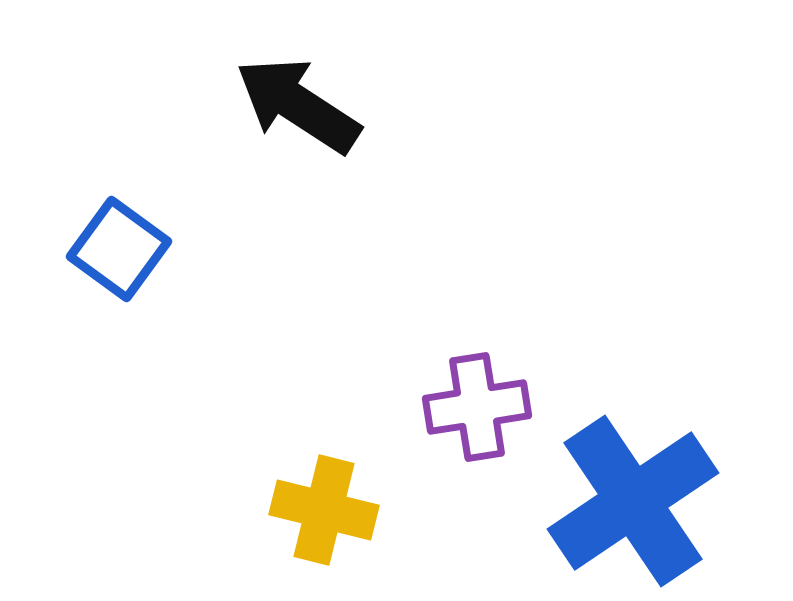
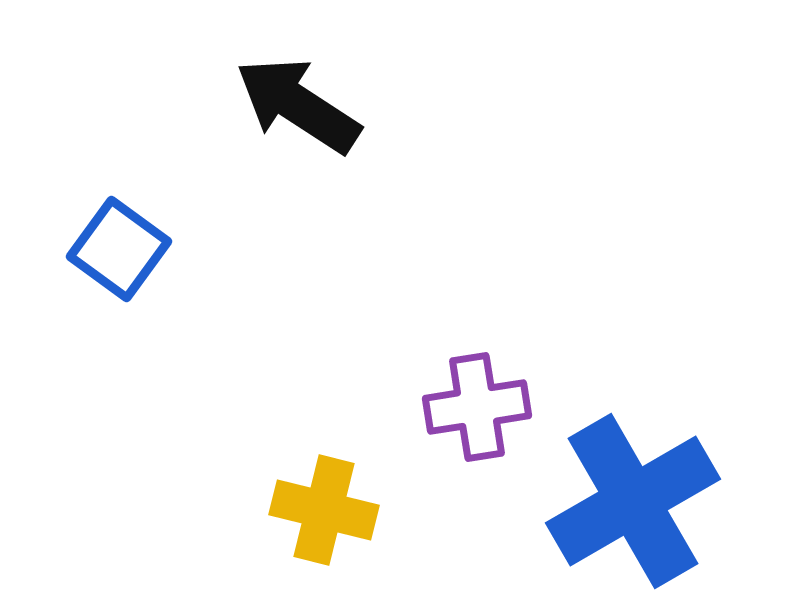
blue cross: rotated 4 degrees clockwise
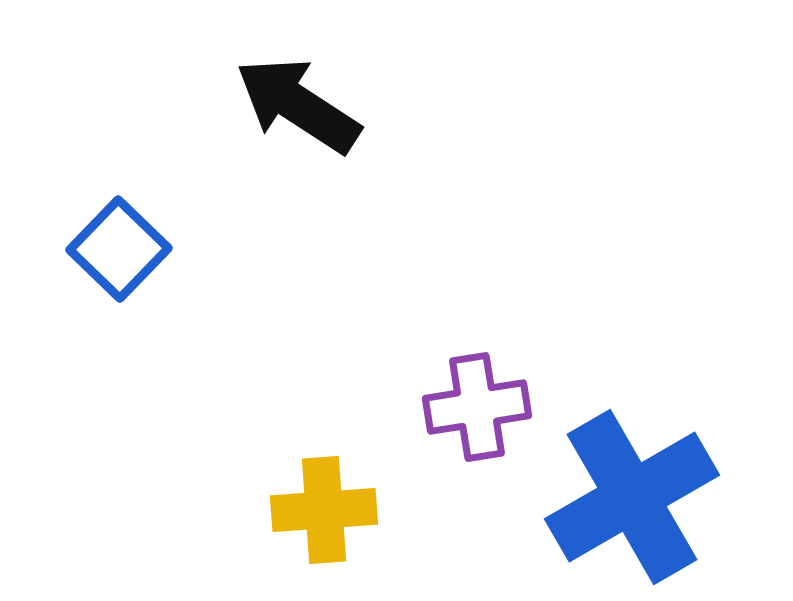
blue square: rotated 8 degrees clockwise
blue cross: moved 1 px left, 4 px up
yellow cross: rotated 18 degrees counterclockwise
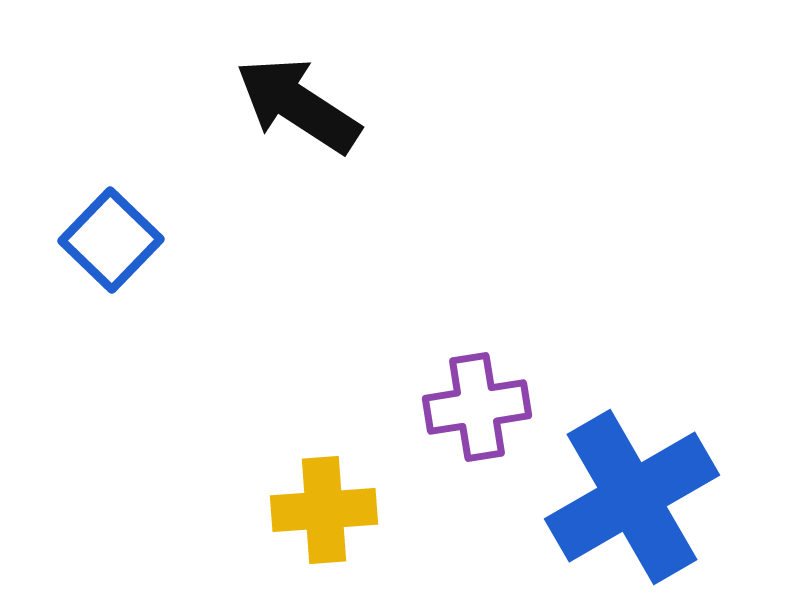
blue square: moved 8 px left, 9 px up
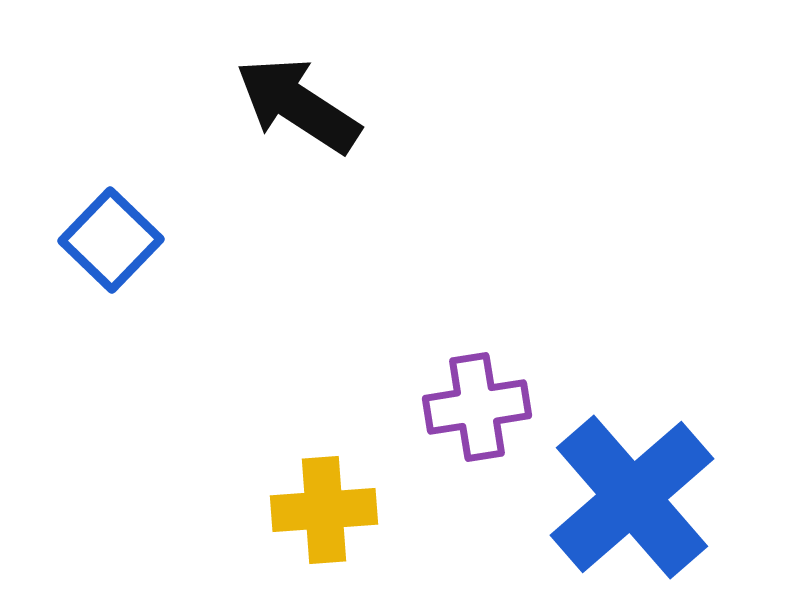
blue cross: rotated 11 degrees counterclockwise
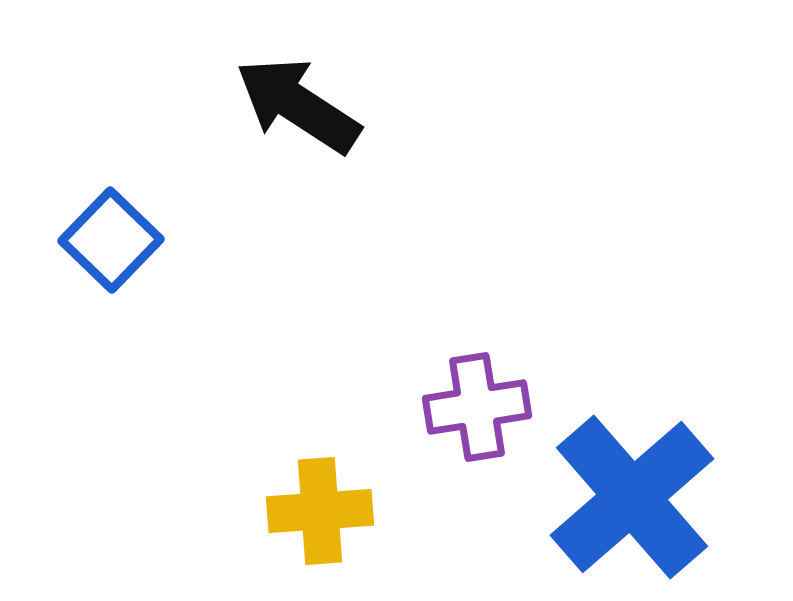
yellow cross: moved 4 px left, 1 px down
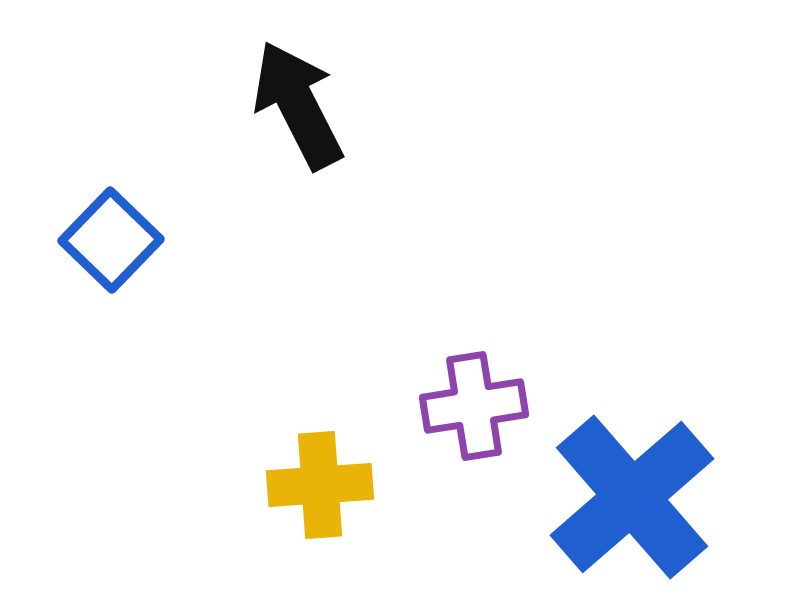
black arrow: rotated 30 degrees clockwise
purple cross: moved 3 px left, 1 px up
yellow cross: moved 26 px up
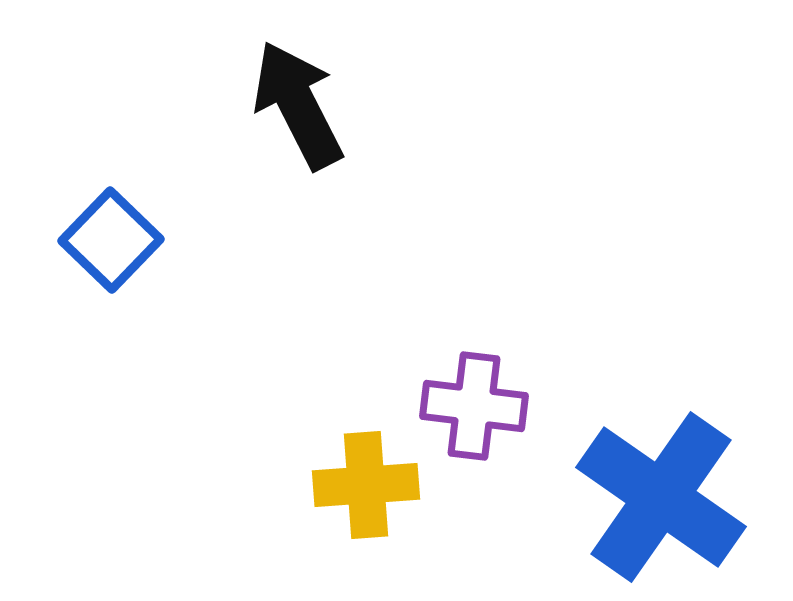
purple cross: rotated 16 degrees clockwise
yellow cross: moved 46 px right
blue cross: moved 29 px right; rotated 14 degrees counterclockwise
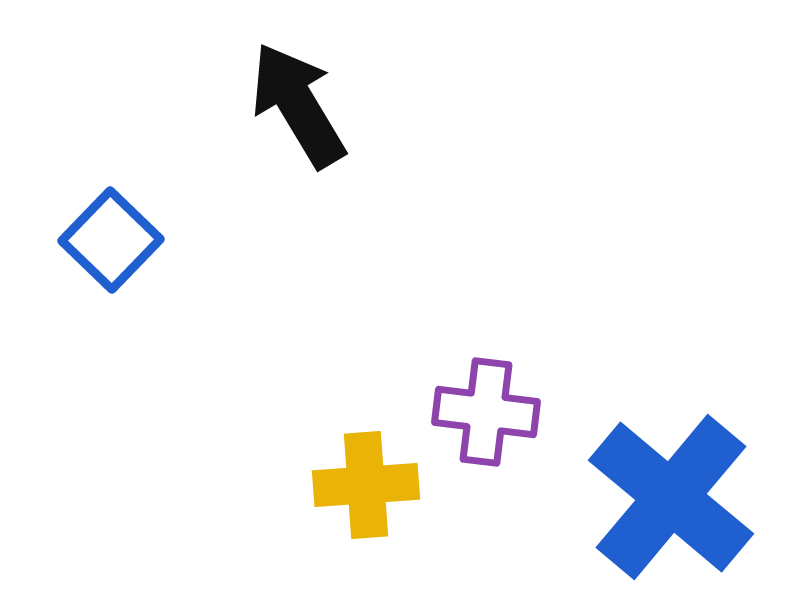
black arrow: rotated 4 degrees counterclockwise
purple cross: moved 12 px right, 6 px down
blue cross: moved 10 px right; rotated 5 degrees clockwise
